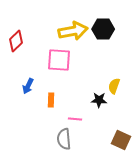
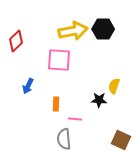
orange rectangle: moved 5 px right, 4 px down
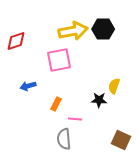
red diamond: rotated 25 degrees clockwise
pink square: rotated 15 degrees counterclockwise
blue arrow: rotated 49 degrees clockwise
orange rectangle: rotated 24 degrees clockwise
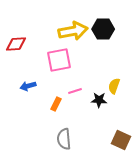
red diamond: moved 3 px down; rotated 15 degrees clockwise
pink line: moved 28 px up; rotated 24 degrees counterclockwise
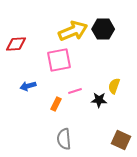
yellow arrow: rotated 12 degrees counterclockwise
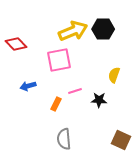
red diamond: rotated 50 degrees clockwise
yellow semicircle: moved 11 px up
